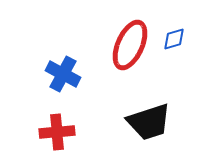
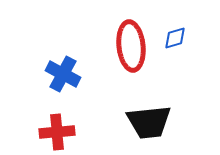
blue diamond: moved 1 px right, 1 px up
red ellipse: moved 1 px right, 1 px down; rotated 30 degrees counterclockwise
black trapezoid: rotated 12 degrees clockwise
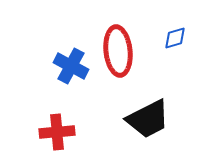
red ellipse: moved 13 px left, 5 px down
blue cross: moved 8 px right, 8 px up
black trapezoid: moved 1 px left, 3 px up; rotated 21 degrees counterclockwise
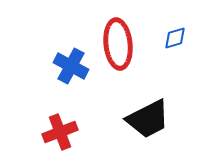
red ellipse: moved 7 px up
red cross: moved 3 px right; rotated 16 degrees counterclockwise
